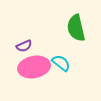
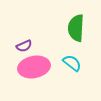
green semicircle: rotated 16 degrees clockwise
cyan semicircle: moved 11 px right
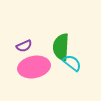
green semicircle: moved 15 px left, 19 px down
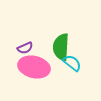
purple semicircle: moved 1 px right, 2 px down
pink ellipse: rotated 24 degrees clockwise
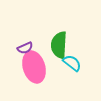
green semicircle: moved 2 px left, 2 px up
pink ellipse: rotated 60 degrees clockwise
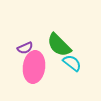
green semicircle: rotated 48 degrees counterclockwise
pink ellipse: rotated 24 degrees clockwise
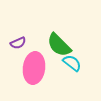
purple semicircle: moved 7 px left, 5 px up
pink ellipse: moved 1 px down
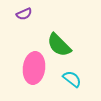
purple semicircle: moved 6 px right, 29 px up
cyan semicircle: moved 16 px down
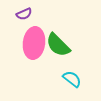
green semicircle: moved 1 px left
pink ellipse: moved 25 px up
